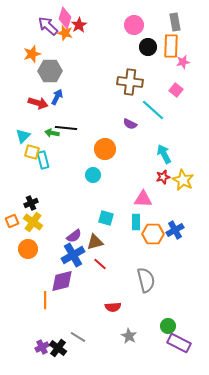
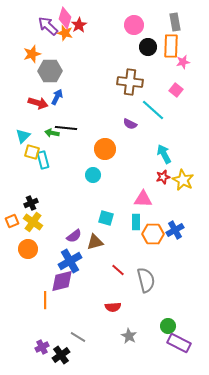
blue cross at (73, 255): moved 3 px left, 6 px down
red line at (100, 264): moved 18 px right, 6 px down
black cross at (58, 348): moved 3 px right, 7 px down; rotated 18 degrees clockwise
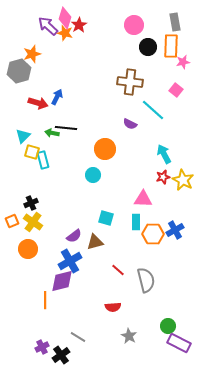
gray hexagon at (50, 71): moved 31 px left; rotated 15 degrees counterclockwise
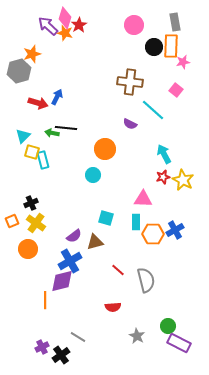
black circle at (148, 47): moved 6 px right
yellow cross at (33, 222): moved 3 px right, 1 px down
gray star at (129, 336): moved 8 px right
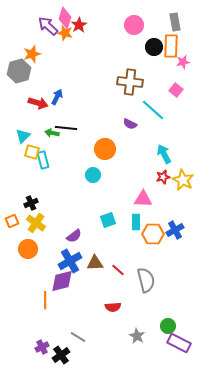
cyan square at (106, 218): moved 2 px right, 2 px down; rotated 35 degrees counterclockwise
brown triangle at (95, 242): moved 21 px down; rotated 12 degrees clockwise
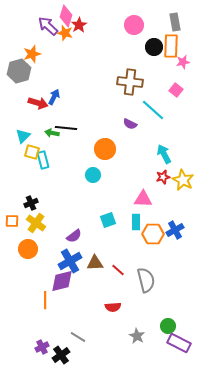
pink diamond at (65, 18): moved 1 px right, 2 px up
blue arrow at (57, 97): moved 3 px left
orange square at (12, 221): rotated 24 degrees clockwise
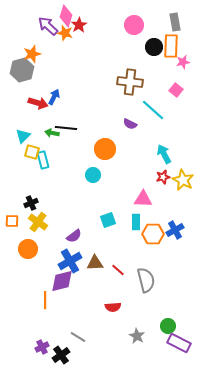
gray hexagon at (19, 71): moved 3 px right, 1 px up
yellow cross at (36, 223): moved 2 px right, 1 px up
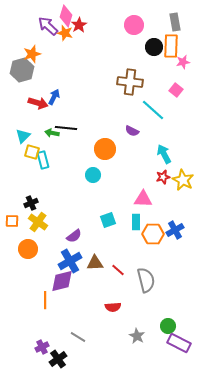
purple semicircle at (130, 124): moved 2 px right, 7 px down
black cross at (61, 355): moved 3 px left, 4 px down
